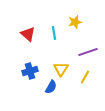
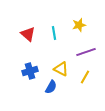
yellow star: moved 4 px right, 3 px down
purple line: moved 2 px left
yellow triangle: rotated 35 degrees counterclockwise
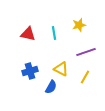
red triangle: rotated 28 degrees counterclockwise
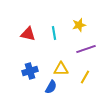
purple line: moved 3 px up
yellow triangle: rotated 28 degrees counterclockwise
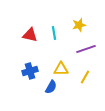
red triangle: moved 2 px right, 1 px down
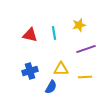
yellow line: rotated 56 degrees clockwise
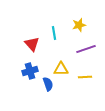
red triangle: moved 2 px right, 9 px down; rotated 35 degrees clockwise
blue semicircle: moved 3 px left, 3 px up; rotated 48 degrees counterclockwise
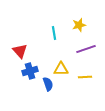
red triangle: moved 12 px left, 7 px down
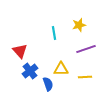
blue cross: rotated 21 degrees counterclockwise
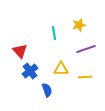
blue semicircle: moved 1 px left, 6 px down
